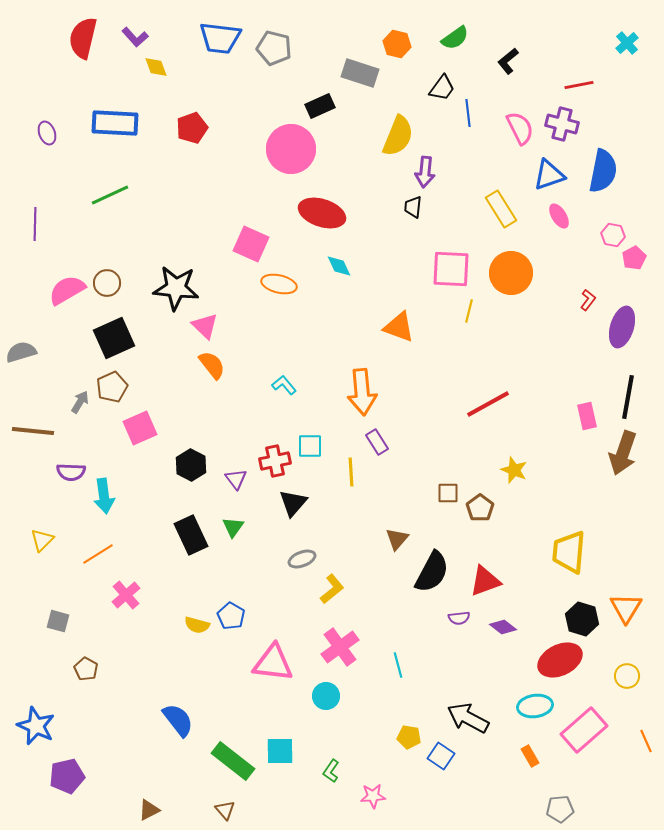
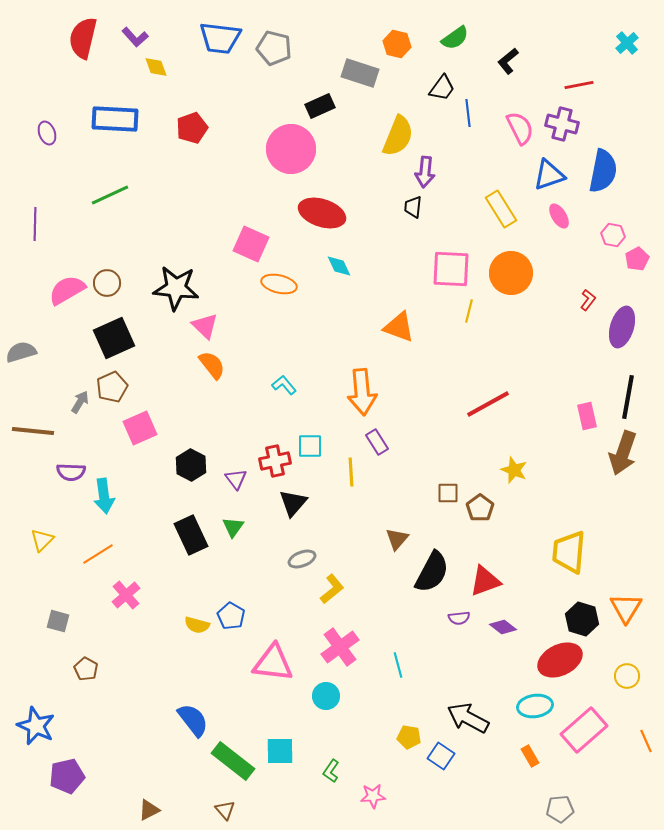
blue rectangle at (115, 123): moved 4 px up
pink pentagon at (634, 258): moved 3 px right, 1 px down
blue semicircle at (178, 720): moved 15 px right
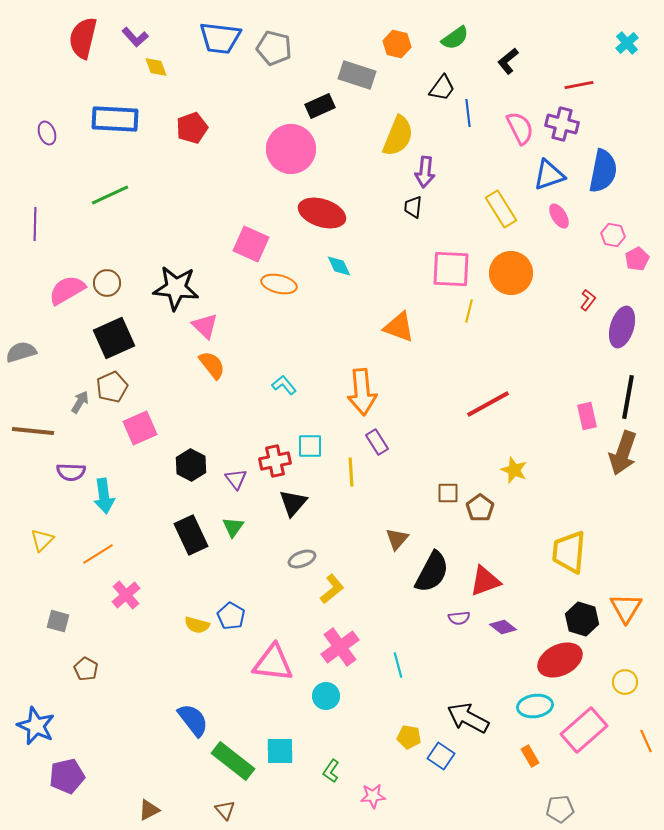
gray rectangle at (360, 73): moved 3 px left, 2 px down
yellow circle at (627, 676): moved 2 px left, 6 px down
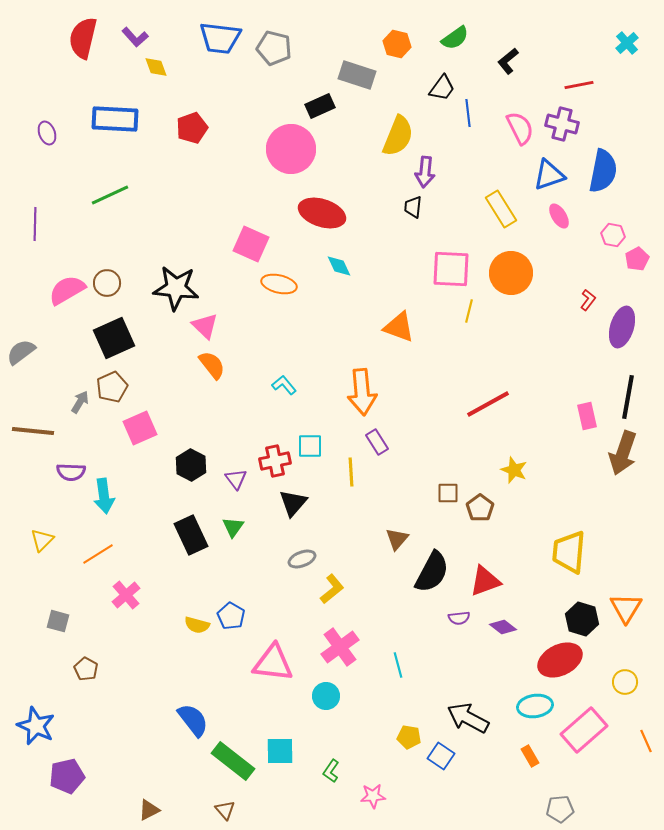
gray semicircle at (21, 352): rotated 20 degrees counterclockwise
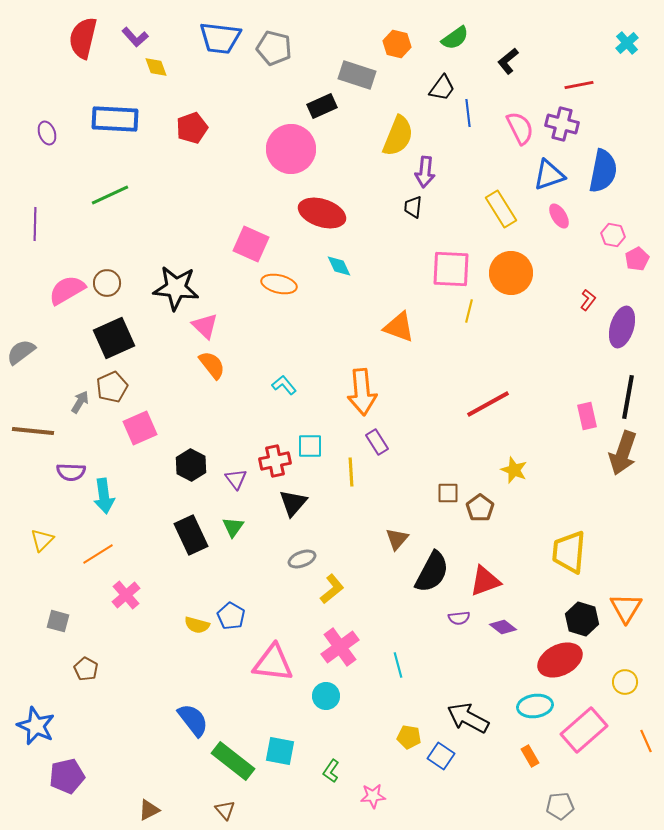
black rectangle at (320, 106): moved 2 px right
cyan square at (280, 751): rotated 12 degrees clockwise
gray pentagon at (560, 809): moved 3 px up
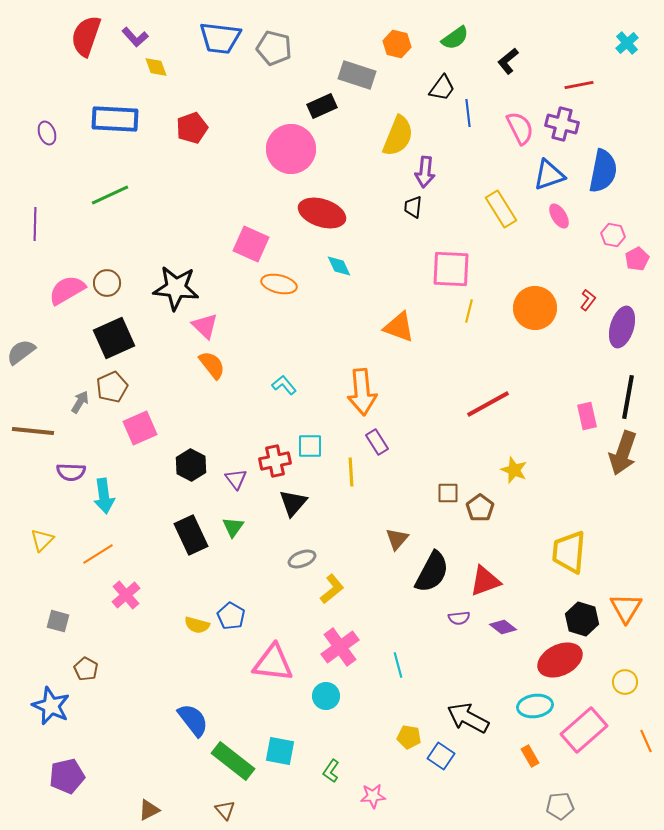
red semicircle at (83, 38): moved 3 px right, 2 px up; rotated 6 degrees clockwise
orange circle at (511, 273): moved 24 px right, 35 px down
blue star at (36, 726): moved 15 px right, 20 px up
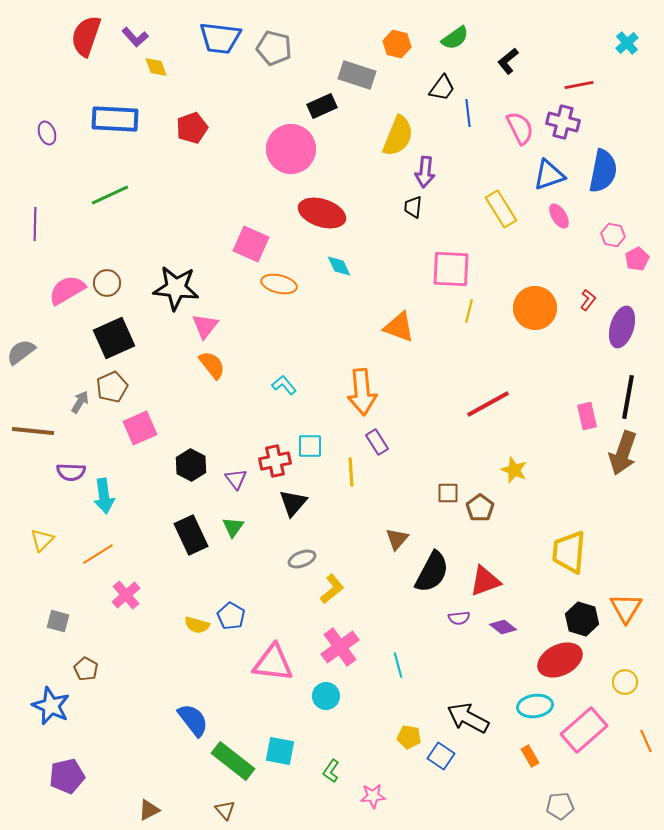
purple cross at (562, 124): moved 1 px right, 2 px up
pink triangle at (205, 326): rotated 24 degrees clockwise
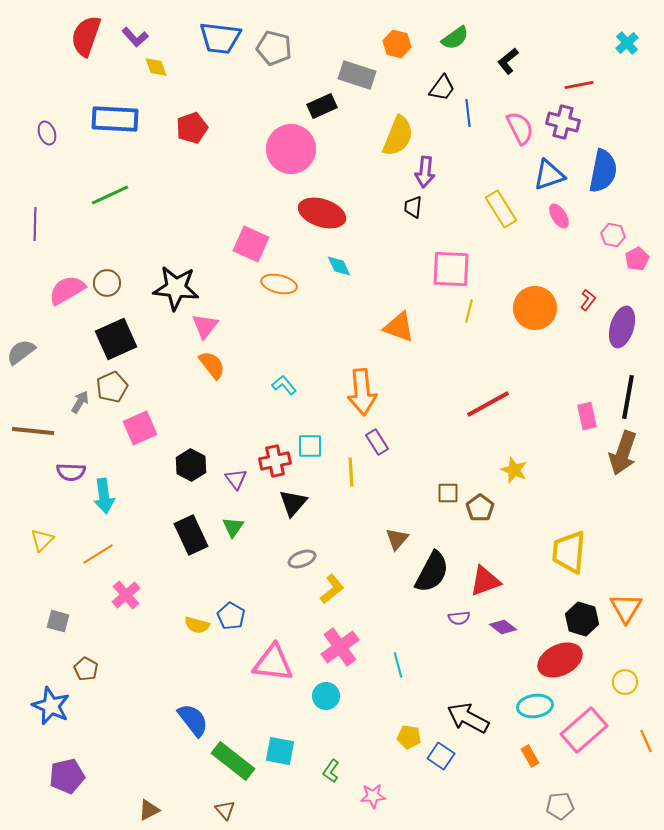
black square at (114, 338): moved 2 px right, 1 px down
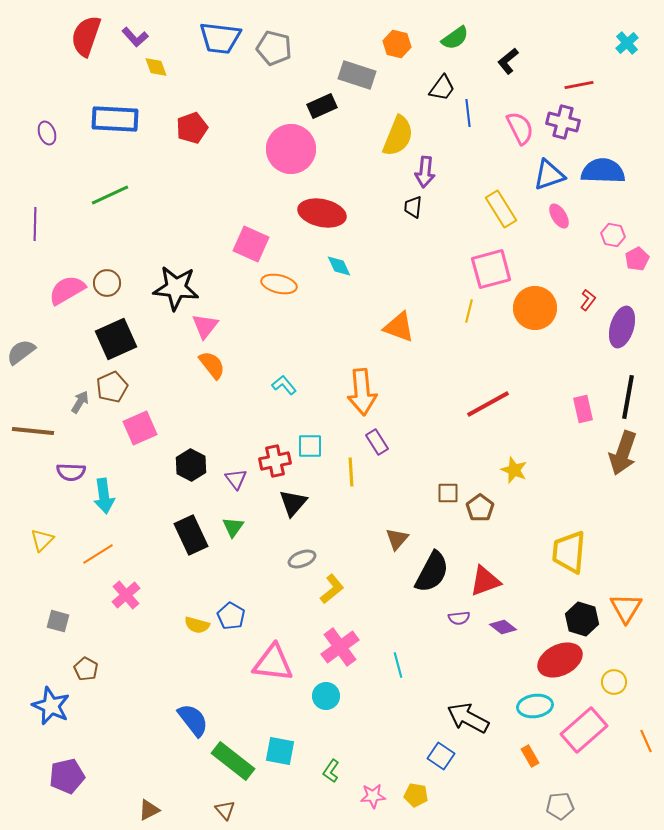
blue semicircle at (603, 171): rotated 99 degrees counterclockwise
red ellipse at (322, 213): rotated 6 degrees counterclockwise
pink square at (451, 269): moved 40 px right; rotated 18 degrees counterclockwise
pink rectangle at (587, 416): moved 4 px left, 7 px up
yellow circle at (625, 682): moved 11 px left
yellow pentagon at (409, 737): moved 7 px right, 58 px down
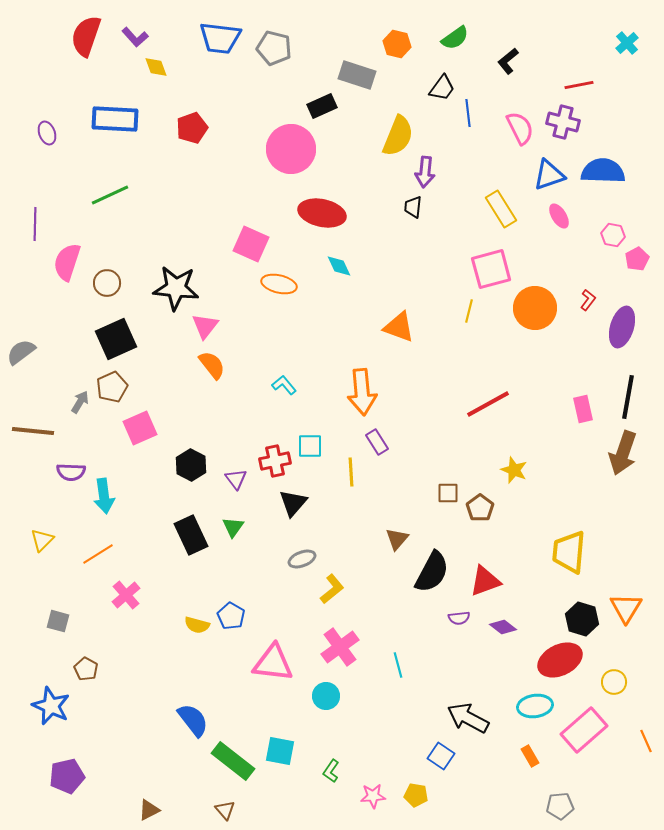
pink semicircle at (67, 290): moved 28 px up; rotated 42 degrees counterclockwise
